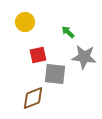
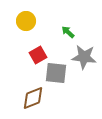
yellow circle: moved 1 px right, 1 px up
red square: rotated 18 degrees counterclockwise
gray square: moved 1 px right, 1 px up
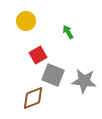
green arrow: rotated 16 degrees clockwise
gray star: moved 24 px down
gray square: moved 3 px left, 2 px down; rotated 15 degrees clockwise
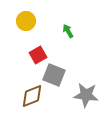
green arrow: moved 1 px up
gray square: moved 1 px right
gray star: moved 2 px right, 14 px down
brown diamond: moved 1 px left, 2 px up
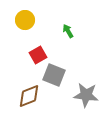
yellow circle: moved 1 px left, 1 px up
brown diamond: moved 3 px left
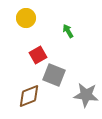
yellow circle: moved 1 px right, 2 px up
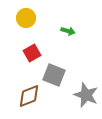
green arrow: rotated 136 degrees clockwise
red square: moved 6 px left, 2 px up
gray star: rotated 15 degrees clockwise
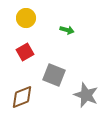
green arrow: moved 1 px left, 1 px up
red square: moved 7 px left, 1 px up
brown diamond: moved 7 px left, 1 px down
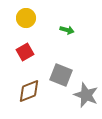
gray square: moved 7 px right
brown diamond: moved 7 px right, 6 px up
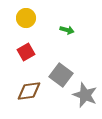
red square: moved 1 px right
gray square: rotated 15 degrees clockwise
brown diamond: rotated 15 degrees clockwise
gray star: moved 1 px left
